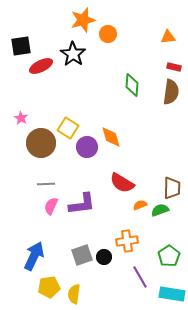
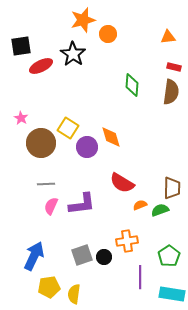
purple line: rotated 30 degrees clockwise
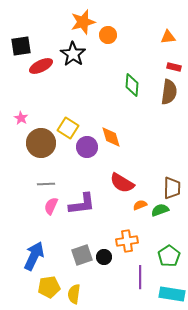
orange star: moved 2 px down
orange circle: moved 1 px down
brown semicircle: moved 2 px left
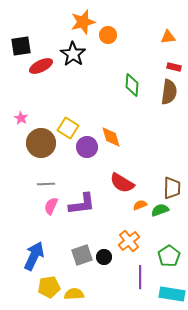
orange cross: moved 2 px right; rotated 30 degrees counterclockwise
yellow semicircle: rotated 78 degrees clockwise
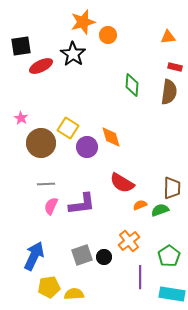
red rectangle: moved 1 px right
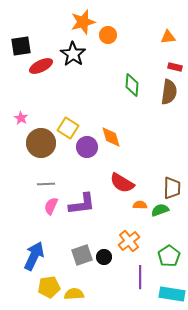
orange semicircle: rotated 24 degrees clockwise
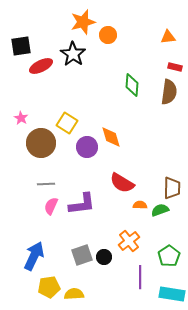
yellow square: moved 1 px left, 5 px up
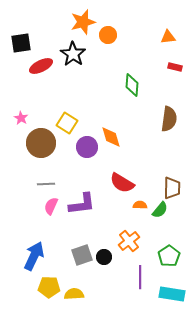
black square: moved 3 px up
brown semicircle: moved 27 px down
green semicircle: rotated 150 degrees clockwise
yellow pentagon: rotated 10 degrees clockwise
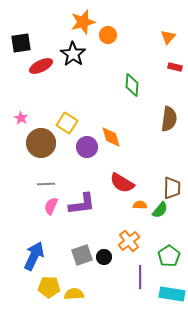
orange triangle: rotated 42 degrees counterclockwise
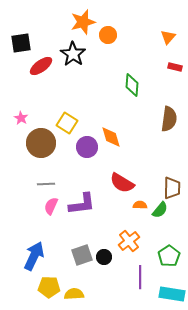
red ellipse: rotated 10 degrees counterclockwise
